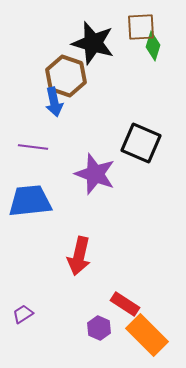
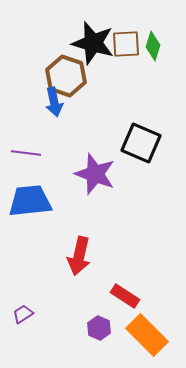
brown square: moved 15 px left, 17 px down
purple line: moved 7 px left, 6 px down
red rectangle: moved 8 px up
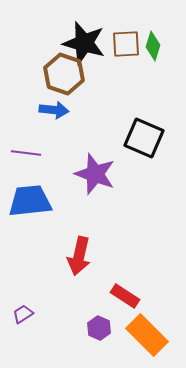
black star: moved 9 px left
brown hexagon: moved 2 px left, 2 px up
blue arrow: moved 8 px down; rotated 72 degrees counterclockwise
black square: moved 3 px right, 5 px up
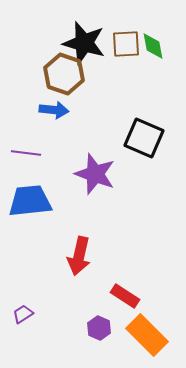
green diamond: rotated 28 degrees counterclockwise
